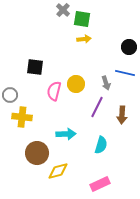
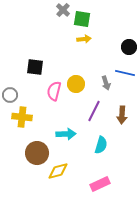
purple line: moved 3 px left, 4 px down
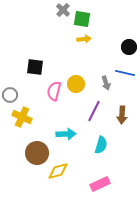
yellow cross: rotated 18 degrees clockwise
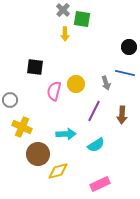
yellow arrow: moved 19 px left, 5 px up; rotated 96 degrees clockwise
gray circle: moved 5 px down
yellow cross: moved 10 px down
cyan semicircle: moved 5 px left; rotated 42 degrees clockwise
brown circle: moved 1 px right, 1 px down
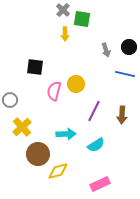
blue line: moved 1 px down
gray arrow: moved 33 px up
yellow cross: rotated 24 degrees clockwise
